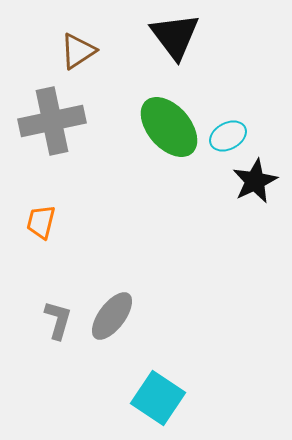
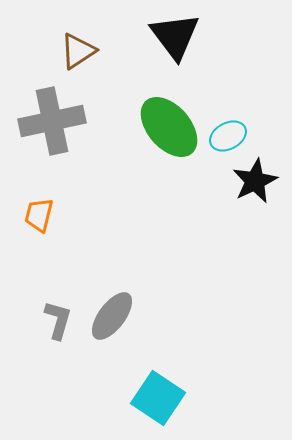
orange trapezoid: moved 2 px left, 7 px up
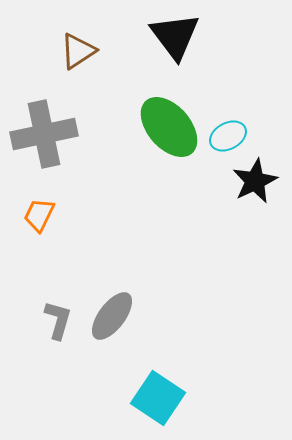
gray cross: moved 8 px left, 13 px down
orange trapezoid: rotated 12 degrees clockwise
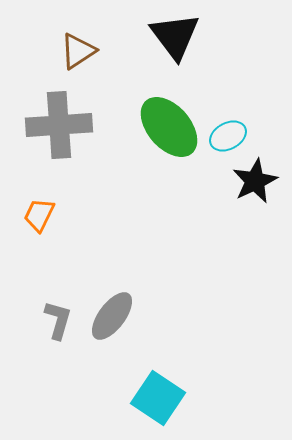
gray cross: moved 15 px right, 9 px up; rotated 8 degrees clockwise
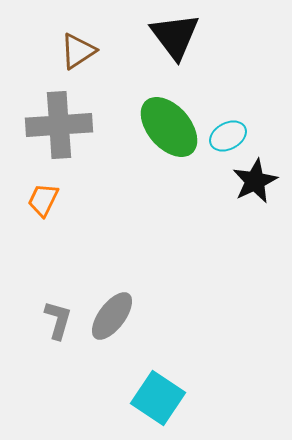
orange trapezoid: moved 4 px right, 15 px up
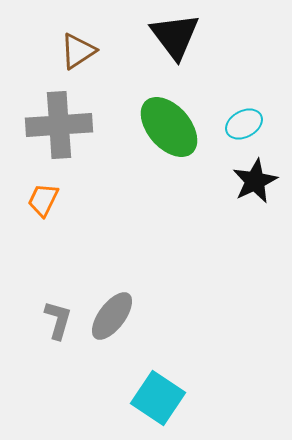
cyan ellipse: moved 16 px right, 12 px up
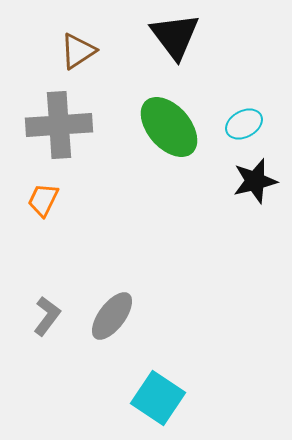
black star: rotated 12 degrees clockwise
gray L-shape: moved 11 px left, 4 px up; rotated 21 degrees clockwise
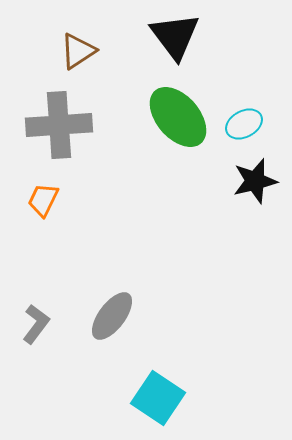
green ellipse: moved 9 px right, 10 px up
gray L-shape: moved 11 px left, 8 px down
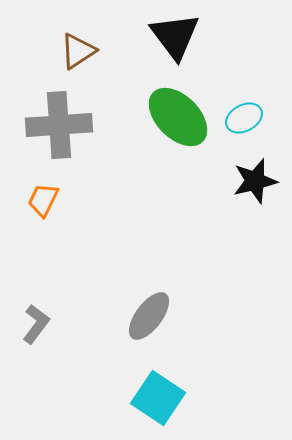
green ellipse: rotated 4 degrees counterclockwise
cyan ellipse: moved 6 px up
gray ellipse: moved 37 px right
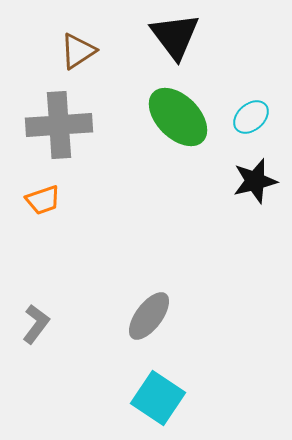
cyan ellipse: moved 7 px right, 1 px up; rotated 12 degrees counterclockwise
orange trapezoid: rotated 135 degrees counterclockwise
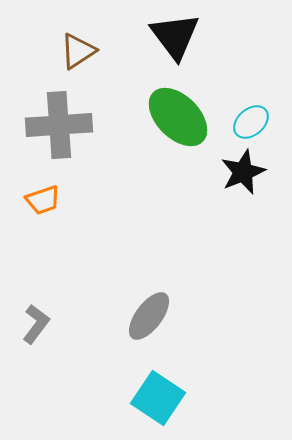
cyan ellipse: moved 5 px down
black star: moved 12 px left, 9 px up; rotated 9 degrees counterclockwise
